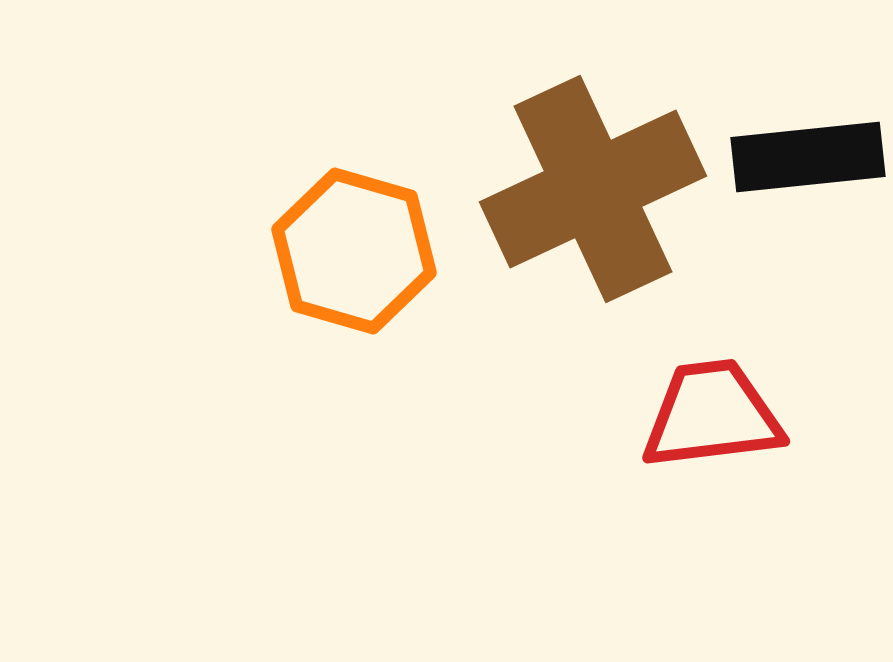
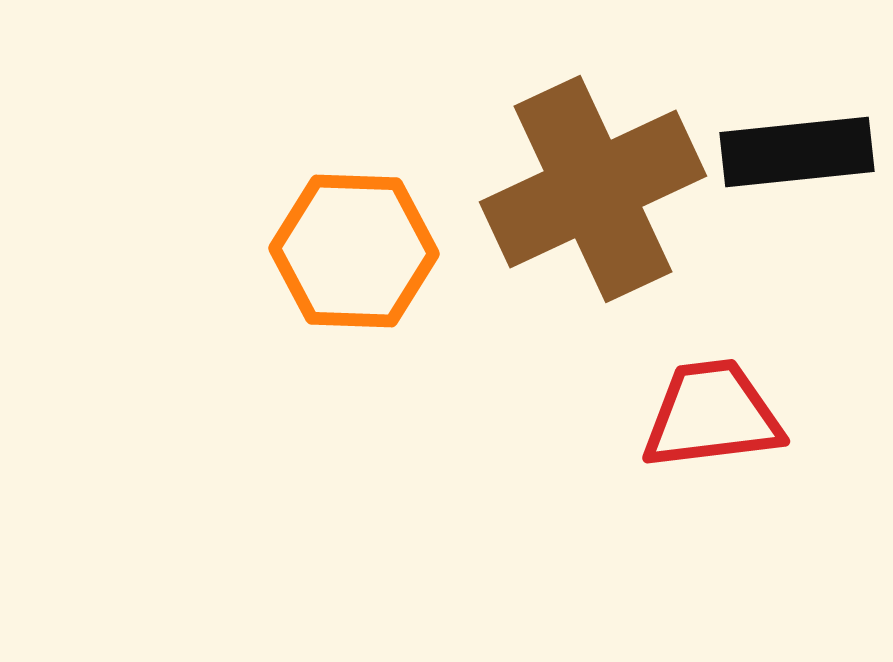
black rectangle: moved 11 px left, 5 px up
orange hexagon: rotated 14 degrees counterclockwise
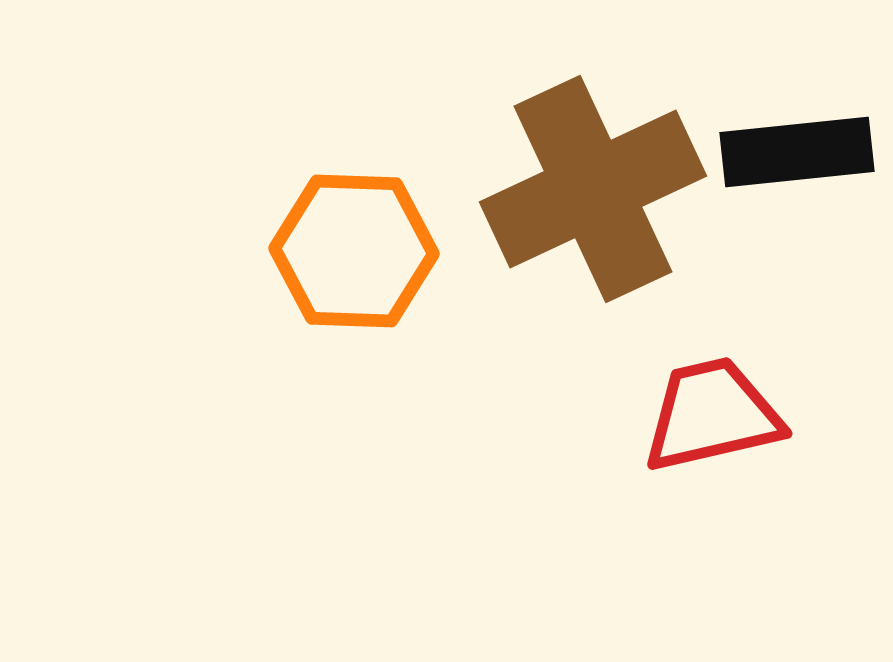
red trapezoid: rotated 6 degrees counterclockwise
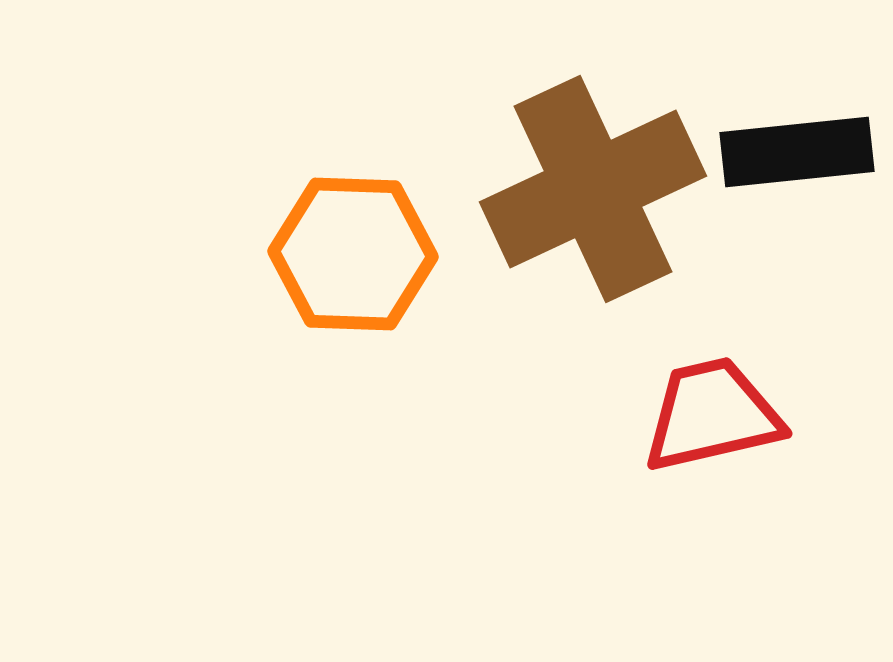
orange hexagon: moved 1 px left, 3 px down
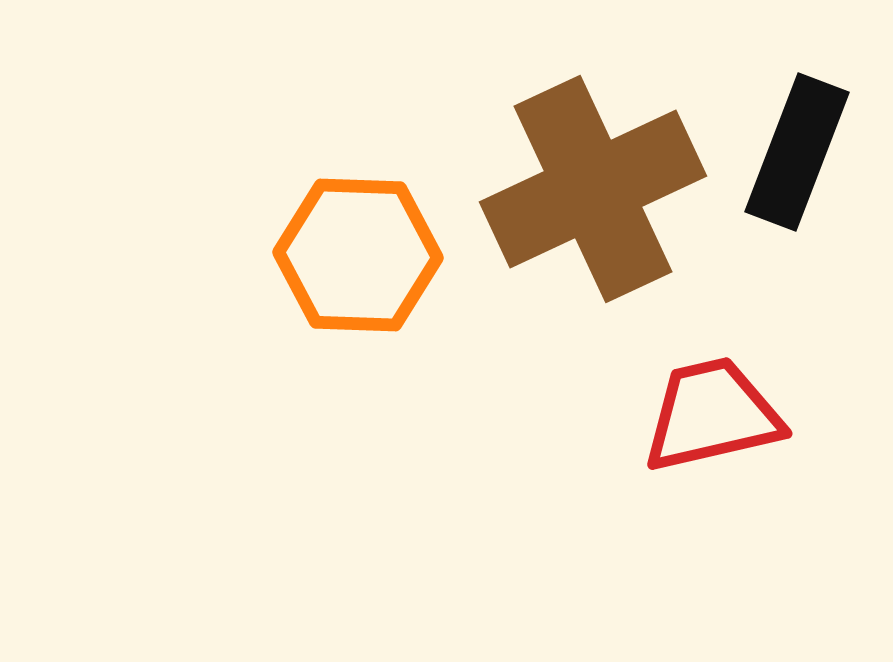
black rectangle: rotated 63 degrees counterclockwise
orange hexagon: moved 5 px right, 1 px down
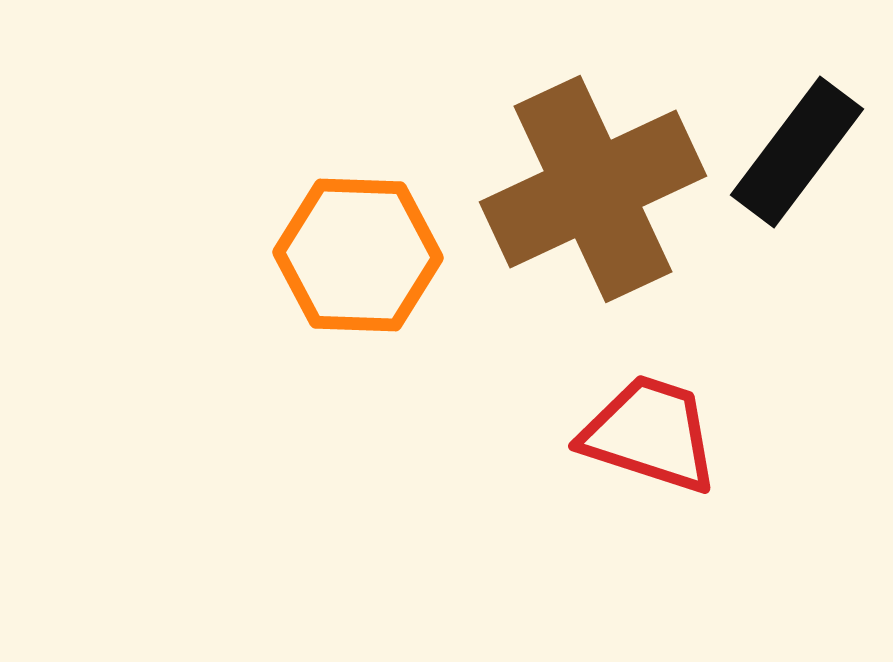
black rectangle: rotated 16 degrees clockwise
red trapezoid: moved 62 px left, 19 px down; rotated 31 degrees clockwise
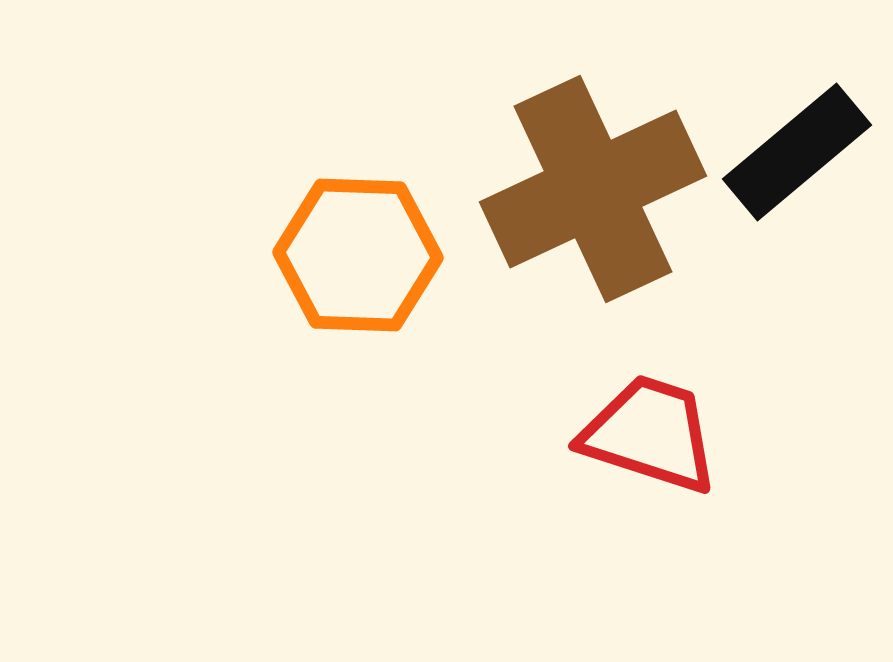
black rectangle: rotated 13 degrees clockwise
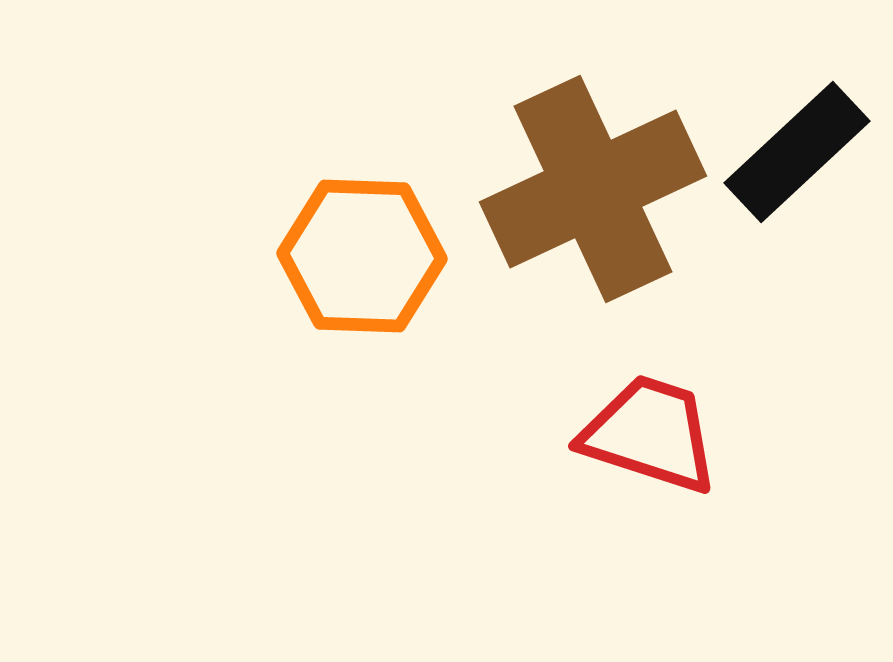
black rectangle: rotated 3 degrees counterclockwise
orange hexagon: moved 4 px right, 1 px down
